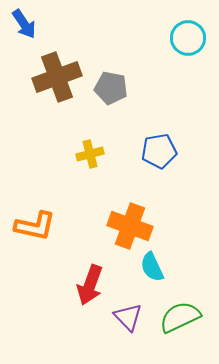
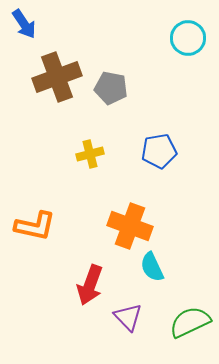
green semicircle: moved 10 px right, 5 px down
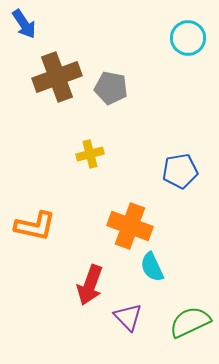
blue pentagon: moved 21 px right, 20 px down
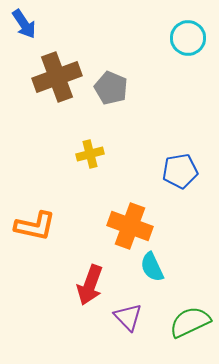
gray pentagon: rotated 12 degrees clockwise
